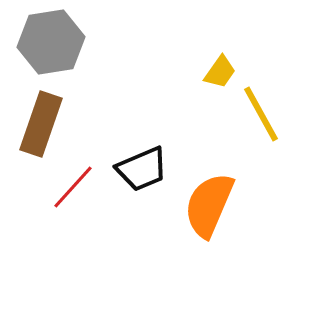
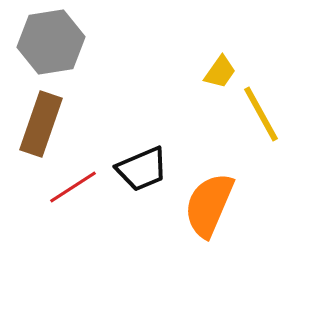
red line: rotated 15 degrees clockwise
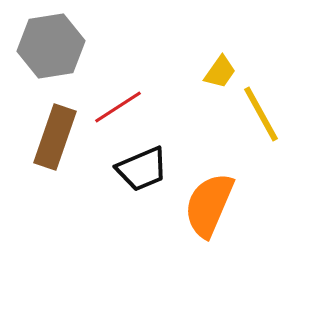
gray hexagon: moved 4 px down
brown rectangle: moved 14 px right, 13 px down
red line: moved 45 px right, 80 px up
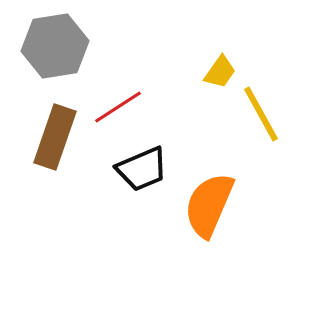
gray hexagon: moved 4 px right
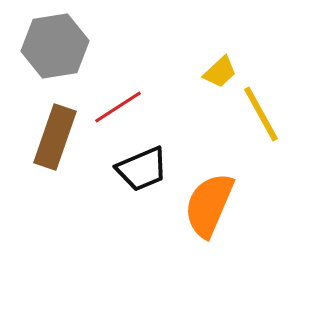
yellow trapezoid: rotated 12 degrees clockwise
